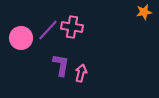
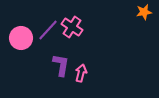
pink cross: rotated 25 degrees clockwise
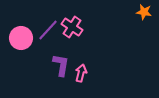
orange star: rotated 21 degrees clockwise
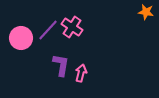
orange star: moved 2 px right
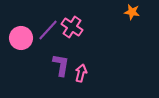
orange star: moved 14 px left
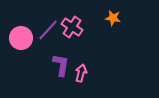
orange star: moved 19 px left, 6 px down
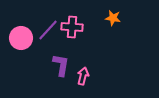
pink cross: rotated 30 degrees counterclockwise
pink arrow: moved 2 px right, 3 px down
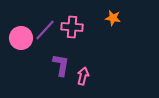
purple line: moved 3 px left
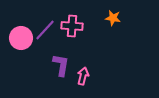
pink cross: moved 1 px up
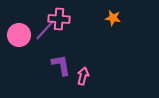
pink cross: moved 13 px left, 7 px up
pink circle: moved 2 px left, 3 px up
purple L-shape: rotated 20 degrees counterclockwise
